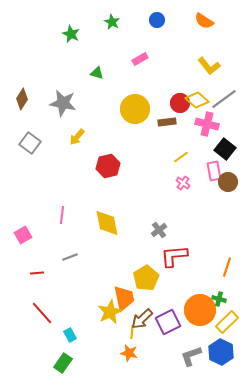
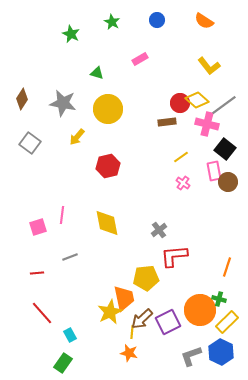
gray line at (224, 99): moved 6 px down
yellow circle at (135, 109): moved 27 px left
pink square at (23, 235): moved 15 px right, 8 px up; rotated 12 degrees clockwise
yellow pentagon at (146, 278): rotated 25 degrees clockwise
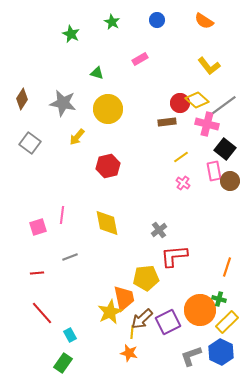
brown circle at (228, 182): moved 2 px right, 1 px up
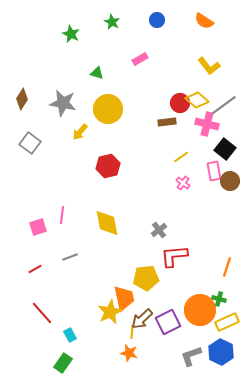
yellow arrow at (77, 137): moved 3 px right, 5 px up
red line at (37, 273): moved 2 px left, 4 px up; rotated 24 degrees counterclockwise
yellow rectangle at (227, 322): rotated 20 degrees clockwise
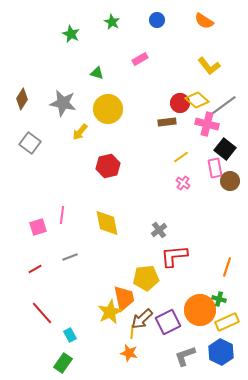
pink rectangle at (214, 171): moved 1 px right, 3 px up
gray L-shape at (191, 356): moved 6 px left
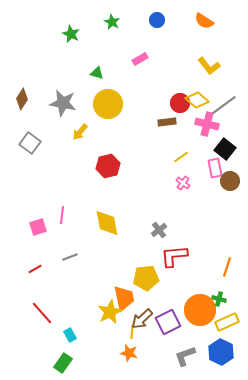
yellow circle at (108, 109): moved 5 px up
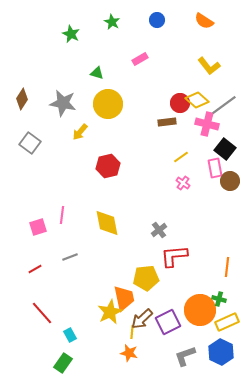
orange line at (227, 267): rotated 12 degrees counterclockwise
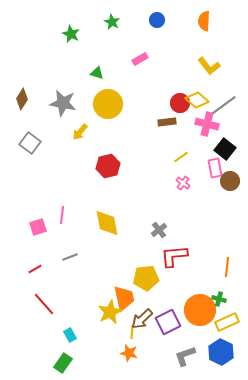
orange semicircle at (204, 21): rotated 60 degrees clockwise
red line at (42, 313): moved 2 px right, 9 px up
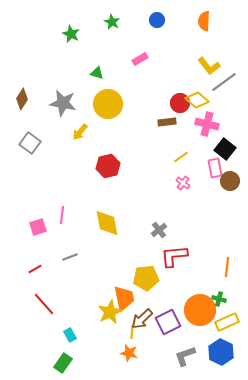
gray line at (224, 105): moved 23 px up
